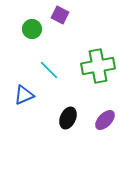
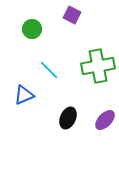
purple square: moved 12 px right
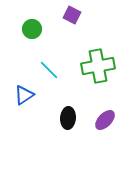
blue triangle: rotated 10 degrees counterclockwise
black ellipse: rotated 20 degrees counterclockwise
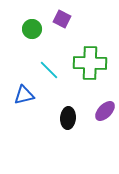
purple square: moved 10 px left, 4 px down
green cross: moved 8 px left, 3 px up; rotated 12 degrees clockwise
blue triangle: rotated 20 degrees clockwise
purple ellipse: moved 9 px up
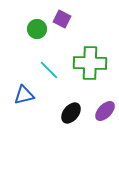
green circle: moved 5 px right
black ellipse: moved 3 px right, 5 px up; rotated 35 degrees clockwise
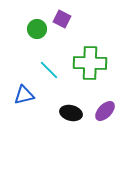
black ellipse: rotated 65 degrees clockwise
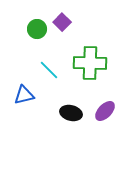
purple square: moved 3 px down; rotated 18 degrees clockwise
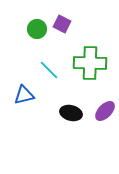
purple square: moved 2 px down; rotated 18 degrees counterclockwise
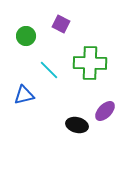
purple square: moved 1 px left
green circle: moved 11 px left, 7 px down
black ellipse: moved 6 px right, 12 px down
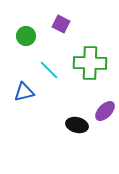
blue triangle: moved 3 px up
